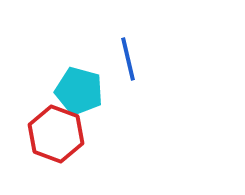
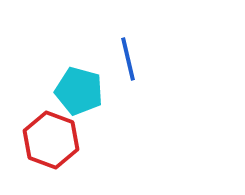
red hexagon: moved 5 px left, 6 px down
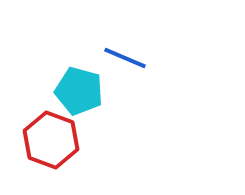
blue line: moved 3 px left, 1 px up; rotated 54 degrees counterclockwise
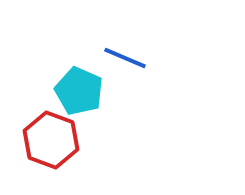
cyan pentagon: rotated 9 degrees clockwise
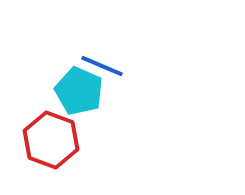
blue line: moved 23 px left, 8 px down
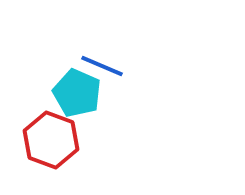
cyan pentagon: moved 2 px left, 2 px down
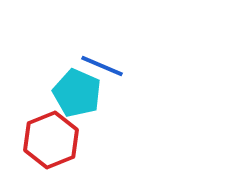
red hexagon: rotated 18 degrees clockwise
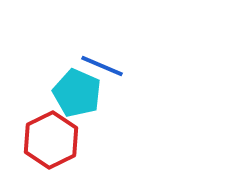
red hexagon: rotated 4 degrees counterclockwise
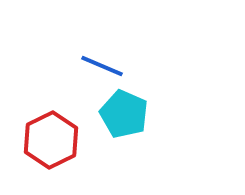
cyan pentagon: moved 47 px right, 21 px down
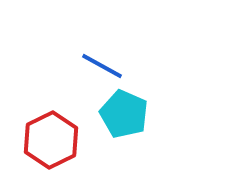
blue line: rotated 6 degrees clockwise
